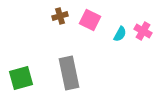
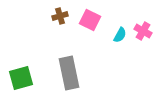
cyan semicircle: moved 1 px down
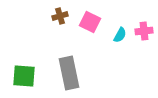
pink square: moved 2 px down
pink cross: moved 1 px right; rotated 36 degrees counterclockwise
green square: moved 3 px right, 2 px up; rotated 20 degrees clockwise
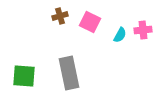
pink cross: moved 1 px left, 1 px up
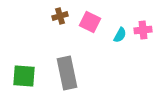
gray rectangle: moved 2 px left
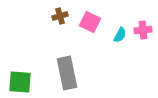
green square: moved 4 px left, 6 px down
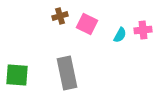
pink square: moved 3 px left, 2 px down
green square: moved 3 px left, 7 px up
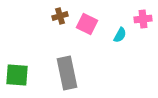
pink cross: moved 11 px up
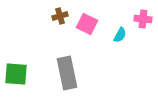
pink cross: rotated 12 degrees clockwise
green square: moved 1 px left, 1 px up
